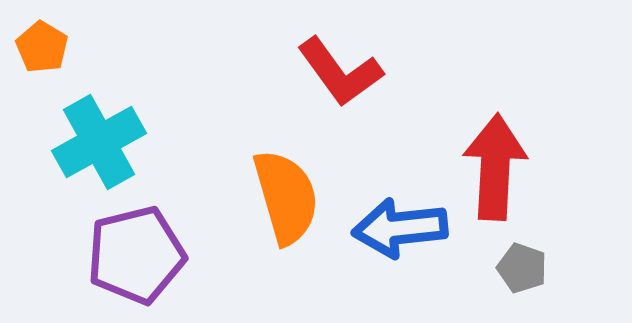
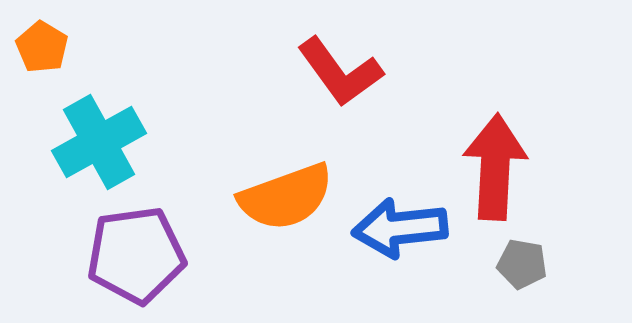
orange semicircle: rotated 86 degrees clockwise
purple pentagon: rotated 6 degrees clockwise
gray pentagon: moved 4 px up; rotated 9 degrees counterclockwise
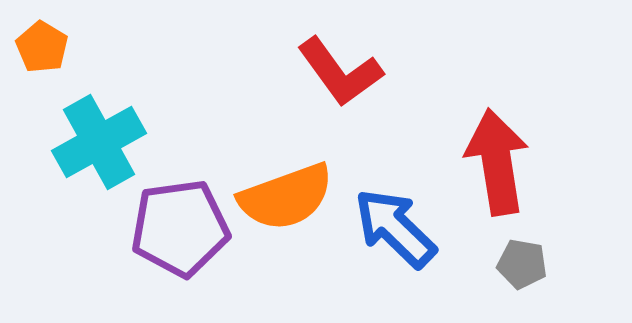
red arrow: moved 2 px right, 5 px up; rotated 12 degrees counterclockwise
blue arrow: moved 5 px left; rotated 50 degrees clockwise
purple pentagon: moved 44 px right, 27 px up
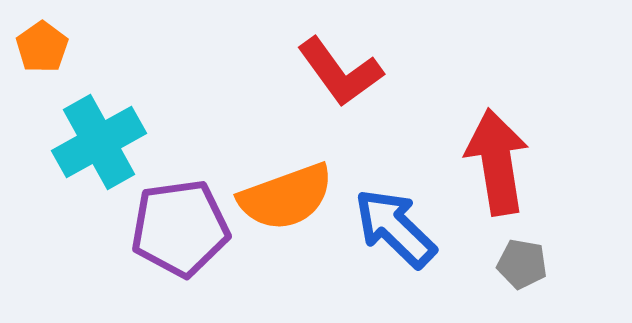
orange pentagon: rotated 6 degrees clockwise
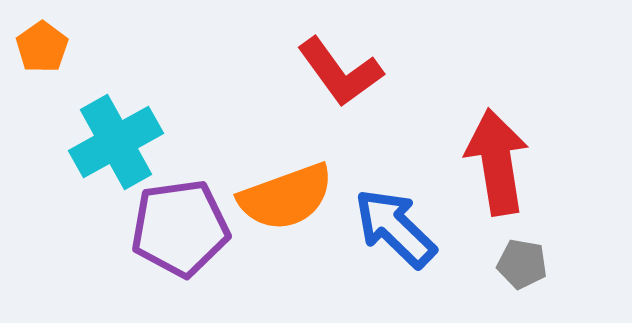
cyan cross: moved 17 px right
